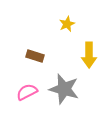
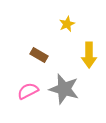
brown rectangle: moved 4 px right, 1 px up; rotated 12 degrees clockwise
pink semicircle: moved 1 px right, 1 px up
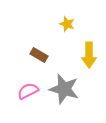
yellow star: rotated 28 degrees counterclockwise
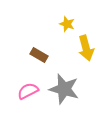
yellow arrow: moved 3 px left, 7 px up; rotated 15 degrees counterclockwise
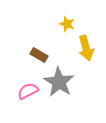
gray star: moved 5 px left, 7 px up; rotated 16 degrees clockwise
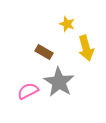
brown rectangle: moved 5 px right, 3 px up
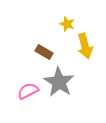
yellow arrow: moved 1 px left, 2 px up
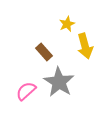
yellow star: rotated 28 degrees clockwise
brown rectangle: rotated 18 degrees clockwise
pink semicircle: moved 2 px left; rotated 15 degrees counterclockwise
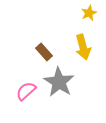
yellow star: moved 22 px right, 11 px up
yellow arrow: moved 2 px left, 1 px down
